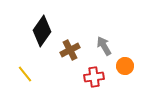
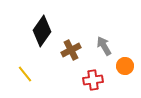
brown cross: moved 1 px right
red cross: moved 1 px left, 3 px down
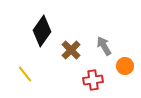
brown cross: rotated 18 degrees counterclockwise
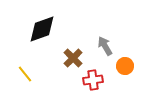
black diamond: moved 2 px up; rotated 36 degrees clockwise
gray arrow: moved 1 px right
brown cross: moved 2 px right, 8 px down
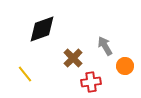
red cross: moved 2 px left, 2 px down
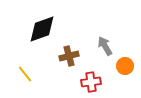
brown cross: moved 4 px left, 2 px up; rotated 30 degrees clockwise
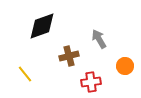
black diamond: moved 3 px up
gray arrow: moved 6 px left, 7 px up
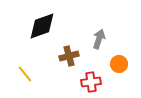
gray arrow: rotated 48 degrees clockwise
orange circle: moved 6 px left, 2 px up
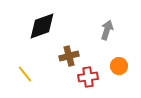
gray arrow: moved 8 px right, 9 px up
orange circle: moved 2 px down
red cross: moved 3 px left, 5 px up
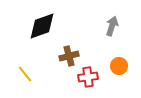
gray arrow: moved 5 px right, 4 px up
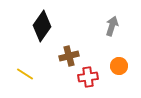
black diamond: rotated 36 degrees counterclockwise
yellow line: rotated 18 degrees counterclockwise
